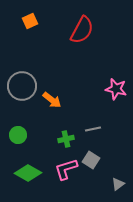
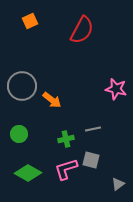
green circle: moved 1 px right, 1 px up
gray square: rotated 18 degrees counterclockwise
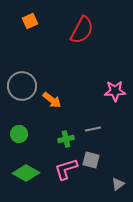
pink star: moved 1 px left, 2 px down; rotated 15 degrees counterclockwise
green diamond: moved 2 px left
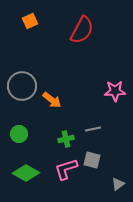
gray square: moved 1 px right
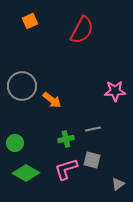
green circle: moved 4 px left, 9 px down
